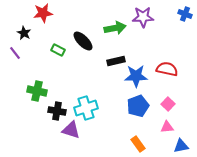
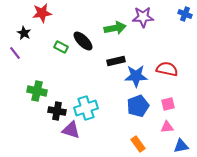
red star: moved 1 px left
green rectangle: moved 3 px right, 3 px up
pink square: rotated 32 degrees clockwise
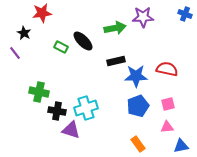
green cross: moved 2 px right, 1 px down
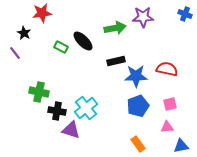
pink square: moved 2 px right
cyan cross: rotated 20 degrees counterclockwise
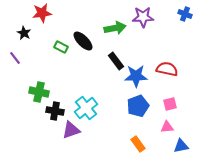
purple line: moved 5 px down
black rectangle: rotated 66 degrees clockwise
black cross: moved 2 px left
purple triangle: rotated 36 degrees counterclockwise
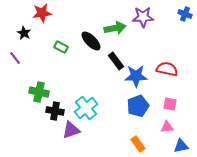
black ellipse: moved 8 px right
pink square: rotated 24 degrees clockwise
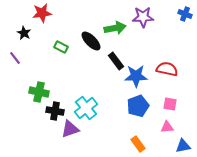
purple triangle: moved 1 px left, 1 px up
blue triangle: moved 2 px right
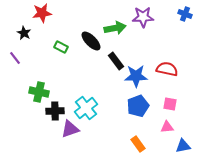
black cross: rotated 12 degrees counterclockwise
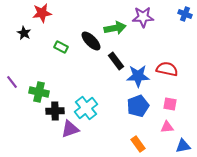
purple line: moved 3 px left, 24 px down
blue star: moved 2 px right
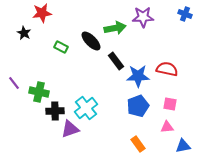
purple line: moved 2 px right, 1 px down
